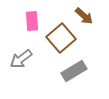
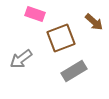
brown arrow: moved 10 px right, 6 px down
pink rectangle: moved 3 px right, 7 px up; rotated 66 degrees counterclockwise
brown square: rotated 20 degrees clockwise
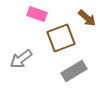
pink rectangle: moved 2 px right
brown arrow: moved 7 px left, 4 px up
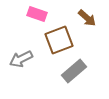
brown square: moved 2 px left, 2 px down
gray arrow: rotated 10 degrees clockwise
gray rectangle: rotated 10 degrees counterclockwise
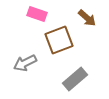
gray arrow: moved 4 px right, 4 px down
gray rectangle: moved 1 px right, 8 px down
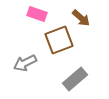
brown arrow: moved 6 px left
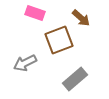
pink rectangle: moved 2 px left, 1 px up
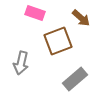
brown square: moved 1 px left, 1 px down
gray arrow: moved 4 px left; rotated 50 degrees counterclockwise
